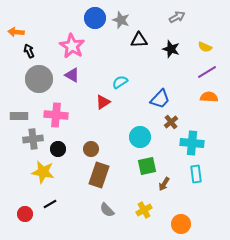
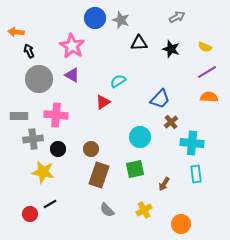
black triangle: moved 3 px down
cyan semicircle: moved 2 px left, 1 px up
green square: moved 12 px left, 3 px down
red circle: moved 5 px right
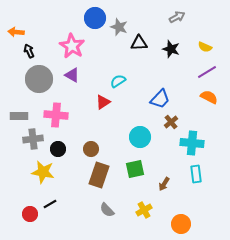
gray star: moved 2 px left, 7 px down
orange semicircle: rotated 24 degrees clockwise
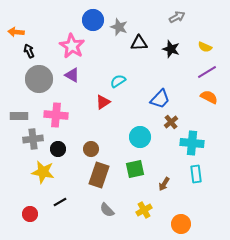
blue circle: moved 2 px left, 2 px down
black line: moved 10 px right, 2 px up
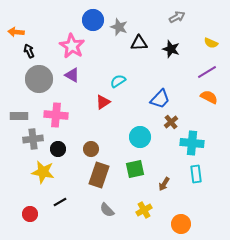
yellow semicircle: moved 6 px right, 4 px up
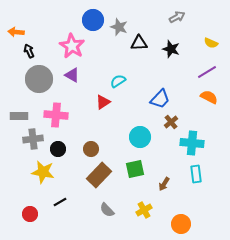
brown rectangle: rotated 25 degrees clockwise
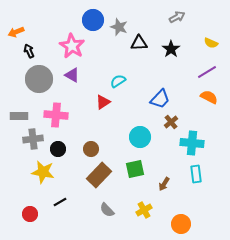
orange arrow: rotated 28 degrees counterclockwise
black star: rotated 18 degrees clockwise
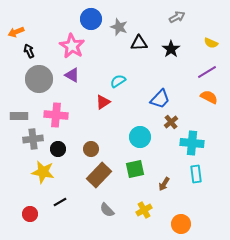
blue circle: moved 2 px left, 1 px up
